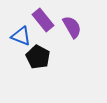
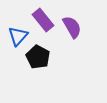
blue triangle: moved 3 px left; rotated 50 degrees clockwise
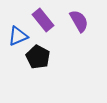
purple semicircle: moved 7 px right, 6 px up
blue triangle: rotated 25 degrees clockwise
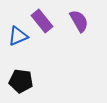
purple rectangle: moved 1 px left, 1 px down
black pentagon: moved 17 px left, 24 px down; rotated 20 degrees counterclockwise
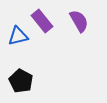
blue triangle: rotated 10 degrees clockwise
black pentagon: rotated 20 degrees clockwise
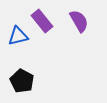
black pentagon: moved 1 px right
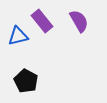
black pentagon: moved 4 px right
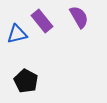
purple semicircle: moved 4 px up
blue triangle: moved 1 px left, 2 px up
